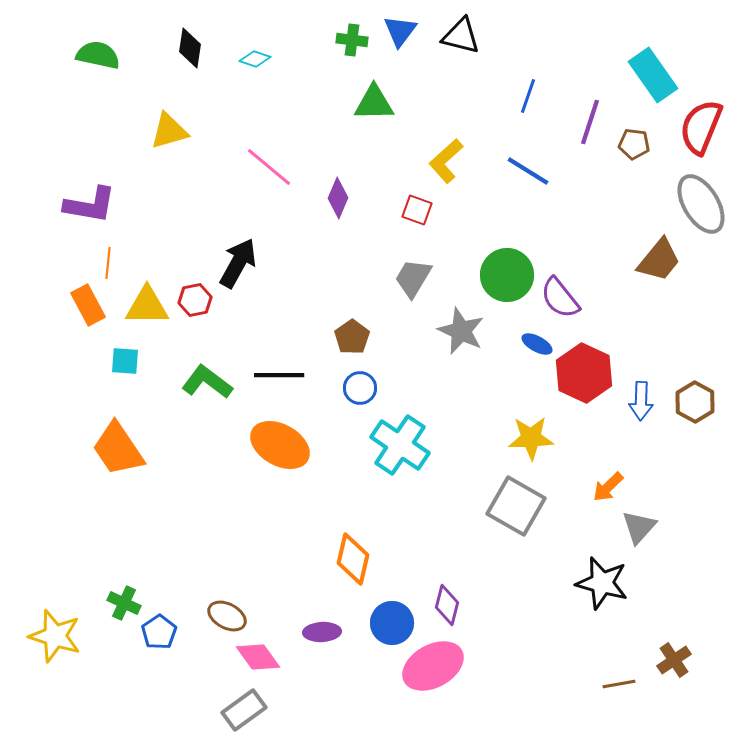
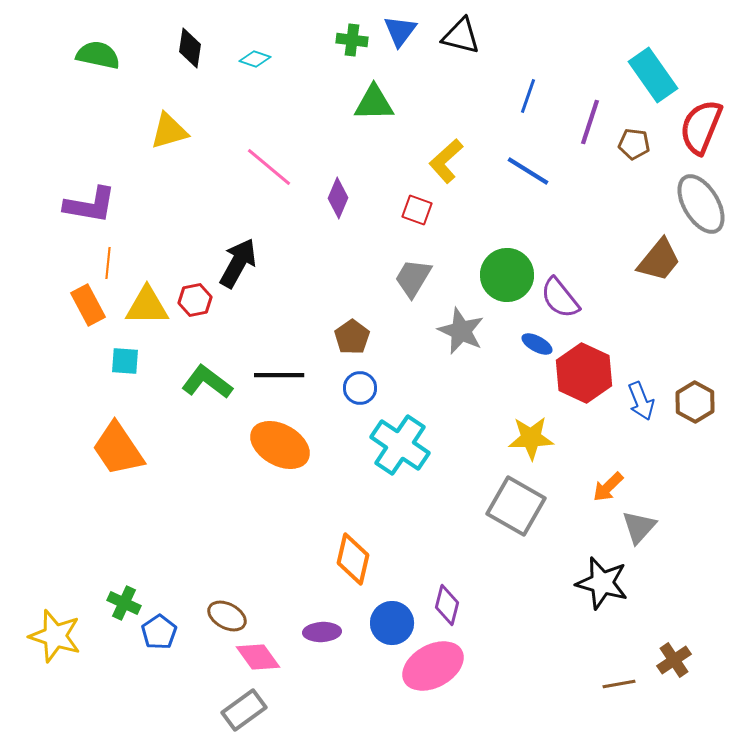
blue arrow at (641, 401): rotated 24 degrees counterclockwise
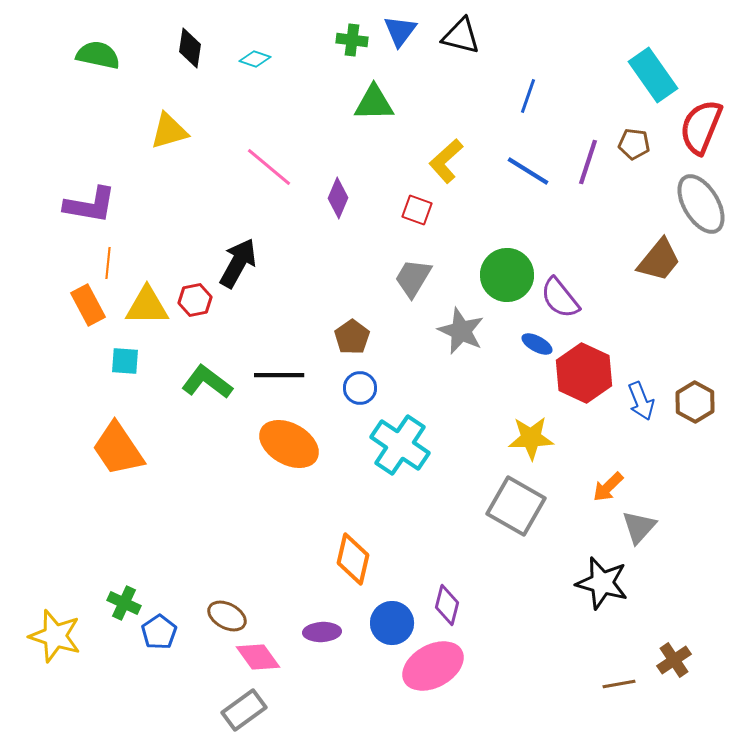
purple line at (590, 122): moved 2 px left, 40 px down
orange ellipse at (280, 445): moved 9 px right, 1 px up
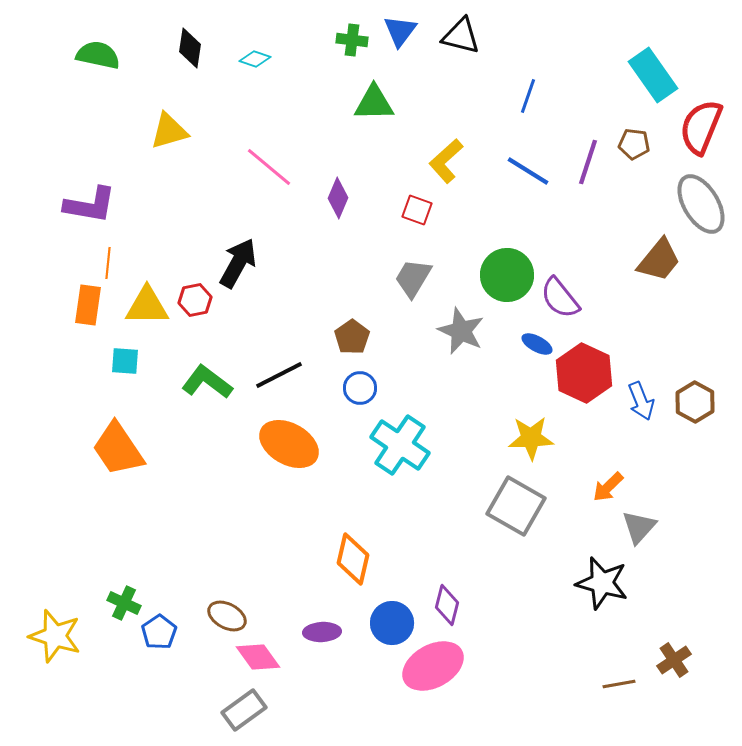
orange rectangle at (88, 305): rotated 36 degrees clockwise
black line at (279, 375): rotated 27 degrees counterclockwise
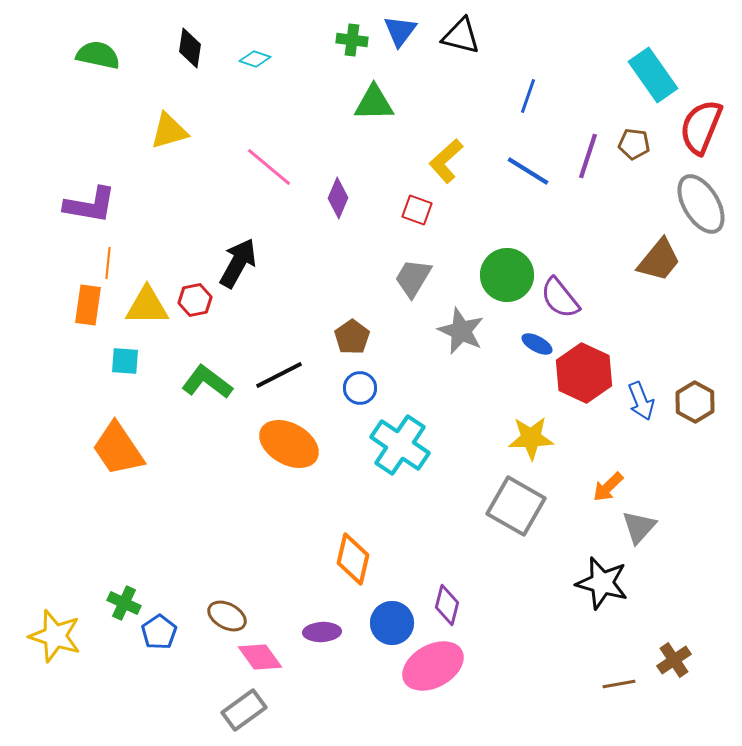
purple line at (588, 162): moved 6 px up
pink diamond at (258, 657): moved 2 px right
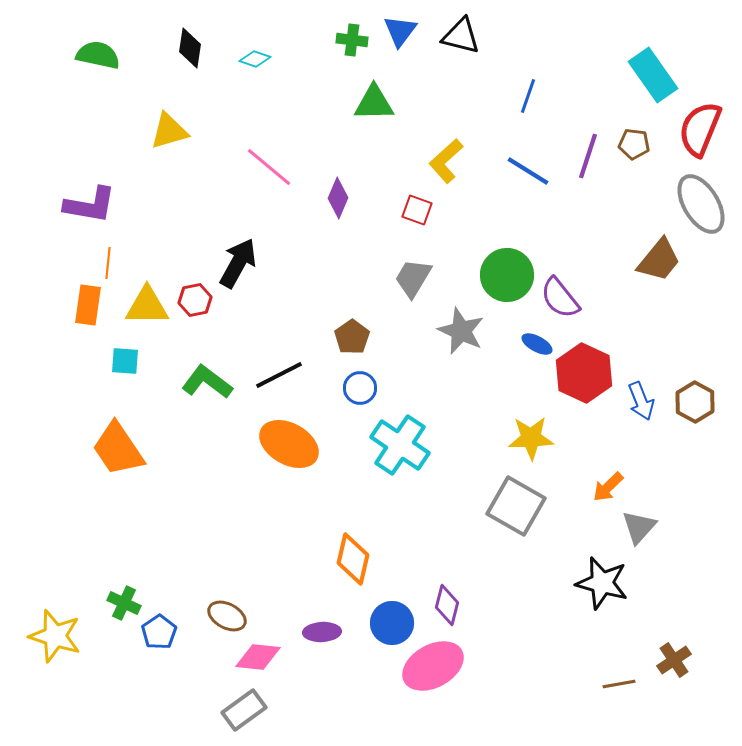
red semicircle at (701, 127): moved 1 px left, 2 px down
pink diamond at (260, 657): moved 2 px left; rotated 48 degrees counterclockwise
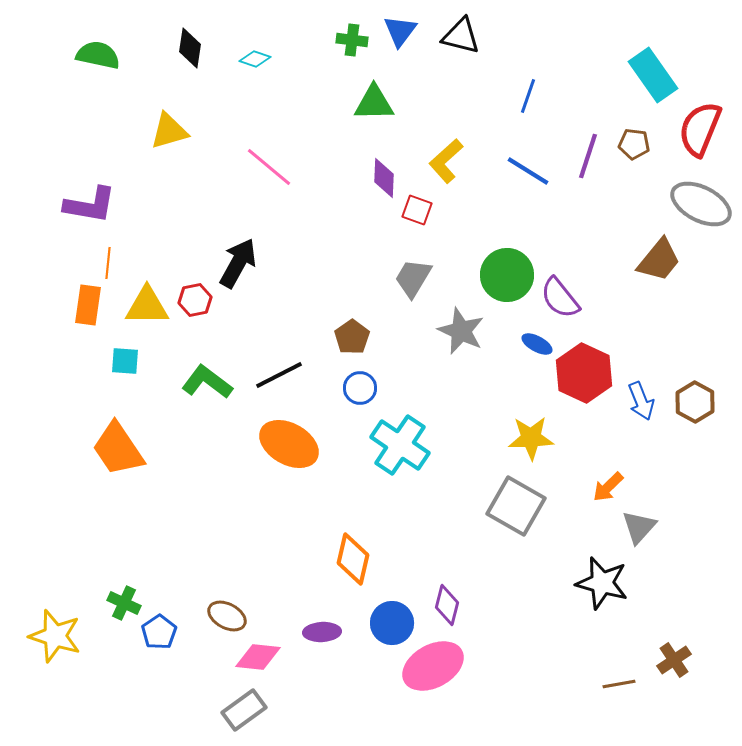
purple diamond at (338, 198): moved 46 px right, 20 px up; rotated 21 degrees counterclockwise
gray ellipse at (701, 204): rotated 32 degrees counterclockwise
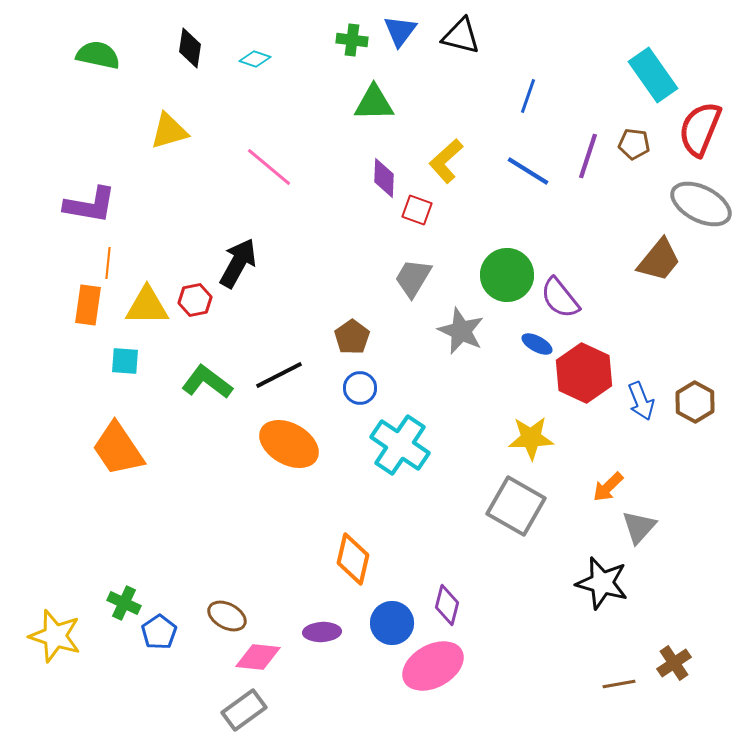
brown cross at (674, 660): moved 3 px down
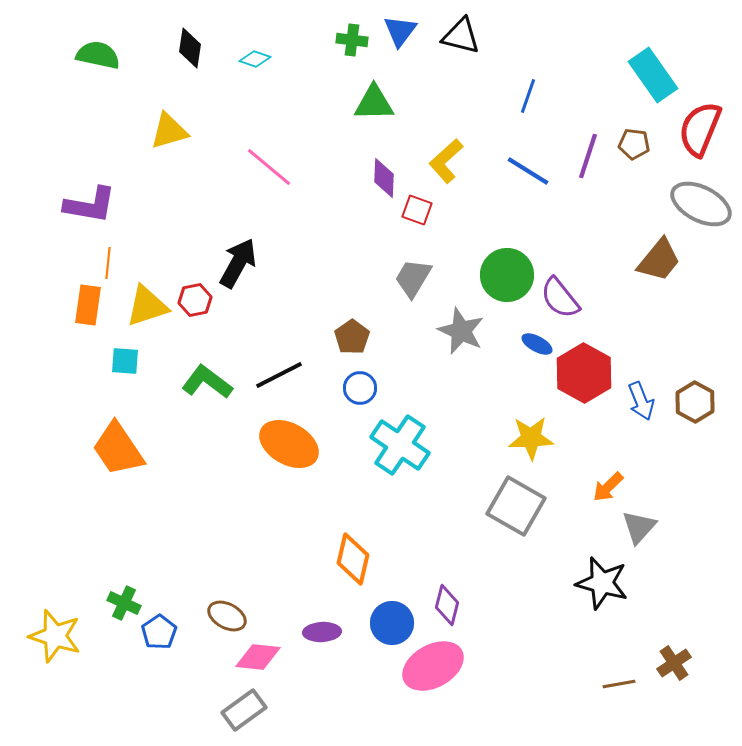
yellow triangle at (147, 306): rotated 18 degrees counterclockwise
red hexagon at (584, 373): rotated 4 degrees clockwise
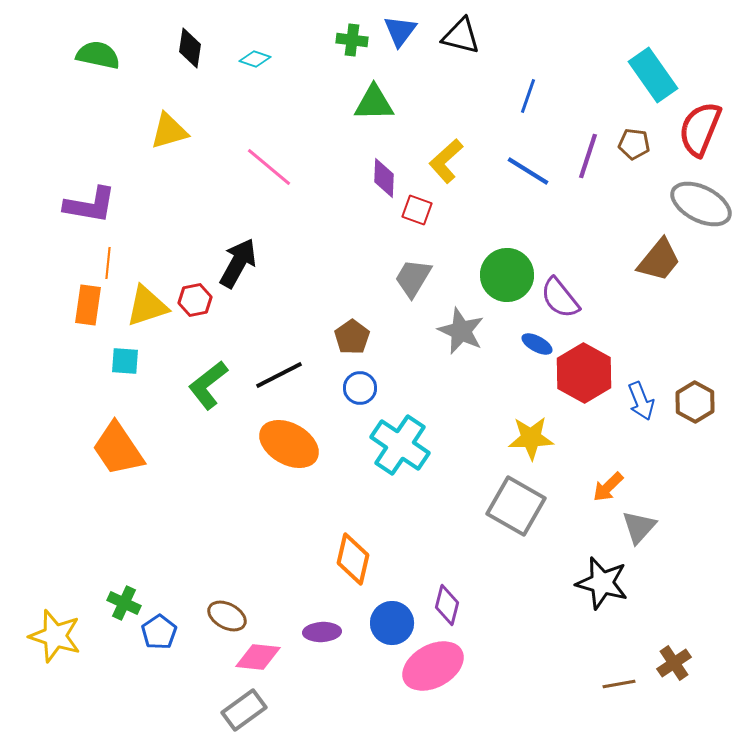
green L-shape at (207, 382): moved 1 px right, 3 px down; rotated 75 degrees counterclockwise
